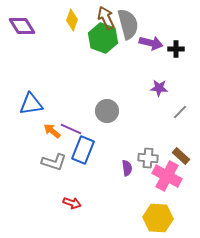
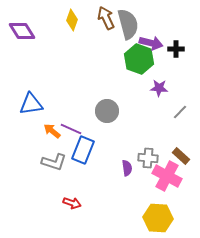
purple diamond: moved 5 px down
green hexagon: moved 36 px right, 21 px down
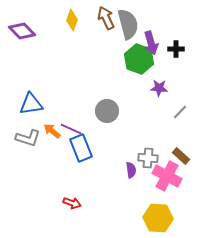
purple diamond: rotated 12 degrees counterclockwise
purple arrow: rotated 60 degrees clockwise
blue rectangle: moved 2 px left, 2 px up; rotated 44 degrees counterclockwise
gray L-shape: moved 26 px left, 24 px up
purple semicircle: moved 4 px right, 2 px down
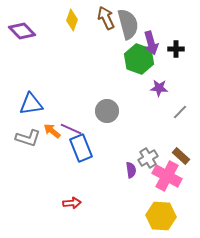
gray cross: rotated 36 degrees counterclockwise
red arrow: rotated 24 degrees counterclockwise
yellow hexagon: moved 3 px right, 2 px up
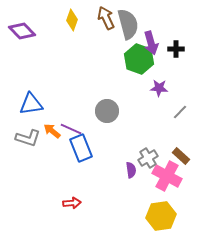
yellow hexagon: rotated 12 degrees counterclockwise
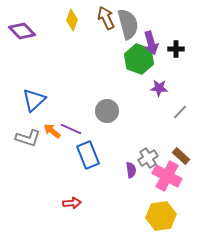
blue triangle: moved 3 px right, 4 px up; rotated 35 degrees counterclockwise
blue rectangle: moved 7 px right, 7 px down
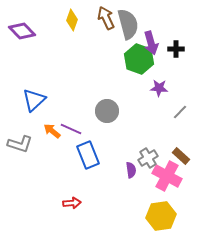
gray L-shape: moved 8 px left, 6 px down
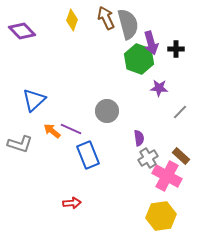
purple semicircle: moved 8 px right, 32 px up
